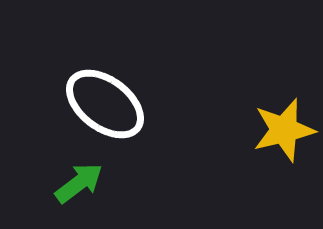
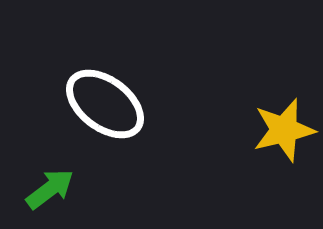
green arrow: moved 29 px left, 6 px down
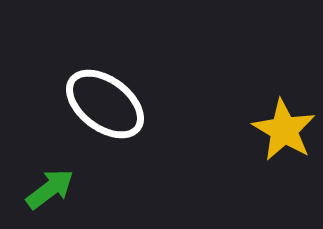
yellow star: rotated 28 degrees counterclockwise
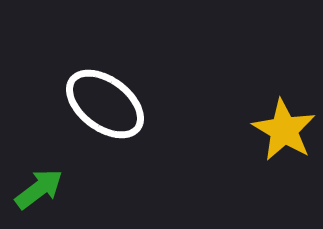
green arrow: moved 11 px left
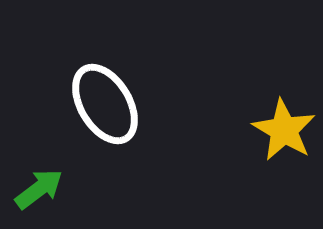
white ellipse: rotated 22 degrees clockwise
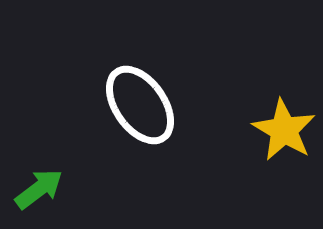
white ellipse: moved 35 px right, 1 px down; rotated 4 degrees counterclockwise
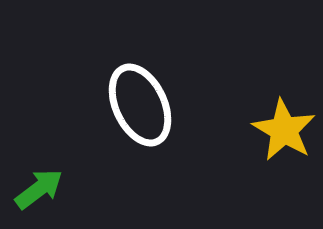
white ellipse: rotated 10 degrees clockwise
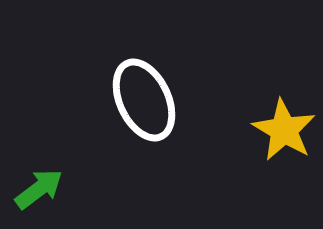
white ellipse: moved 4 px right, 5 px up
